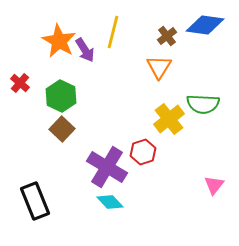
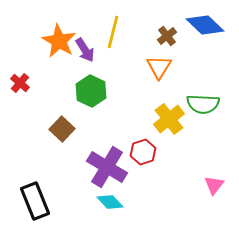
blue diamond: rotated 36 degrees clockwise
green hexagon: moved 30 px right, 5 px up
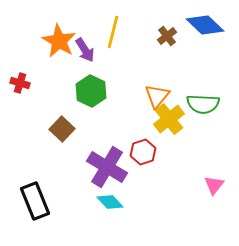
orange triangle: moved 2 px left, 29 px down; rotated 8 degrees clockwise
red cross: rotated 24 degrees counterclockwise
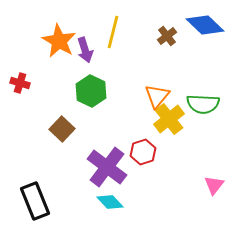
purple arrow: rotated 15 degrees clockwise
purple cross: rotated 6 degrees clockwise
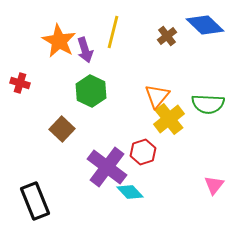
green semicircle: moved 5 px right
cyan diamond: moved 20 px right, 10 px up
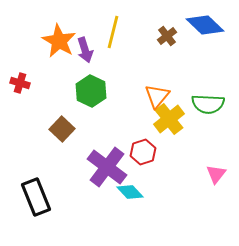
pink triangle: moved 2 px right, 11 px up
black rectangle: moved 1 px right, 4 px up
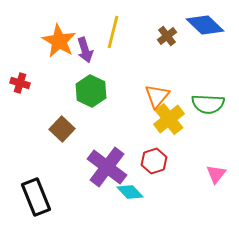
red hexagon: moved 11 px right, 9 px down
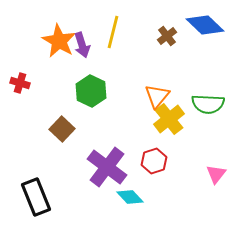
purple arrow: moved 3 px left, 5 px up
cyan diamond: moved 5 px down
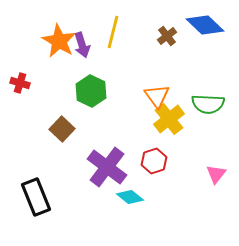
orange triangle: rotated 16 degrees counterclockwise
cyan diamond: rotated 8 degrees counterclockwise
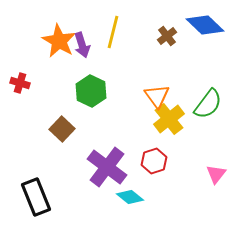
green semicircle: rotated 56 degrees counterclockwise
